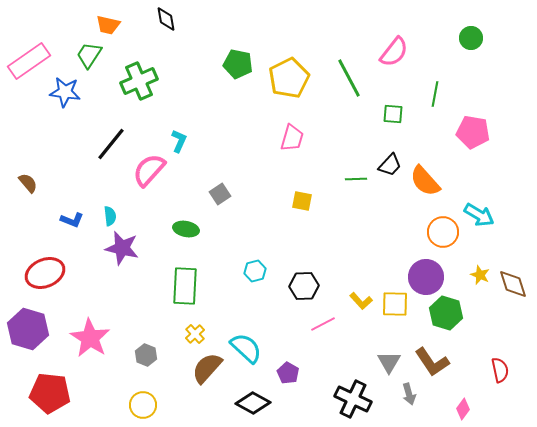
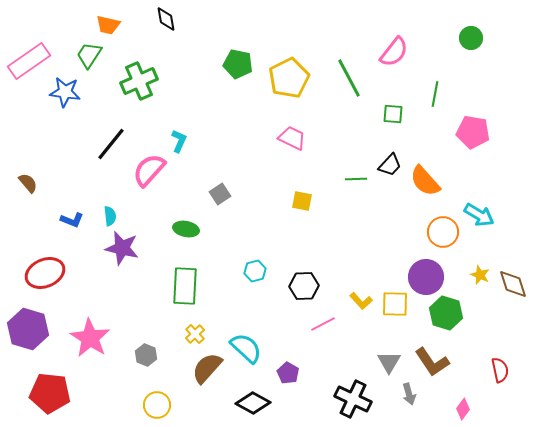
pink trapezoid at (292, 138): rotated 80 degrees counterclockwise
yellow circle at (143, 405): moved 14 px right
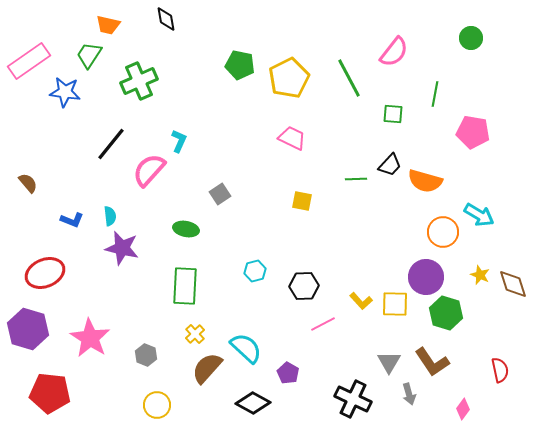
green pentagon at (238, 64): moved 2 px right, 1 px down
orange semicircle at (425, 181): rotated 32 degrees counterclockwise
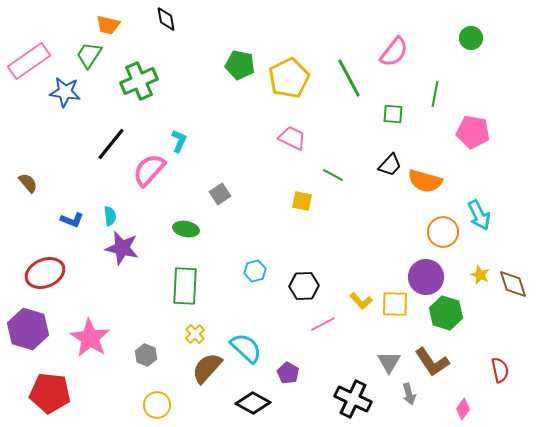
green line at (356, 179): moved 23 px left, 4 px up; rotated 30 degrees clockwise
cyan arrow at (479, 215): rotated 32 degrees clockwise
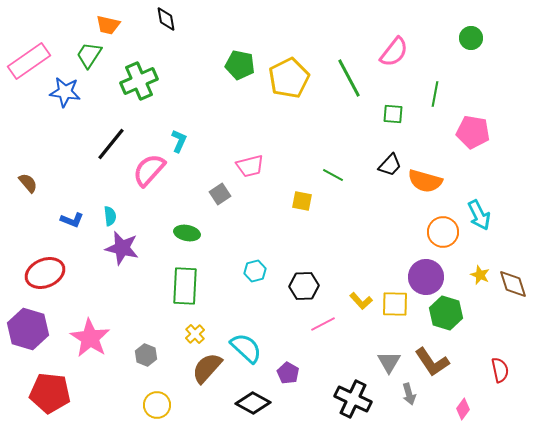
pink trapezoid at (292, 138): moved 42 px left, 28 px down; rotated 140 degrees clockwise
green ellipse at (186, 229): moved 1 px right, 4 px down
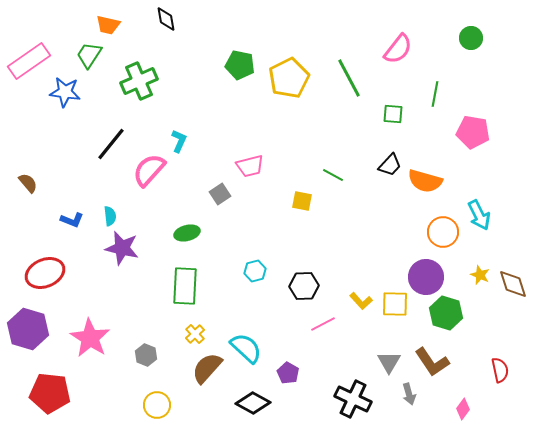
pink semicircle at (394, 52): moved 4 px right, 3 px up
green ellipse at (187, 233): rotated 25 degrees counterclockwise
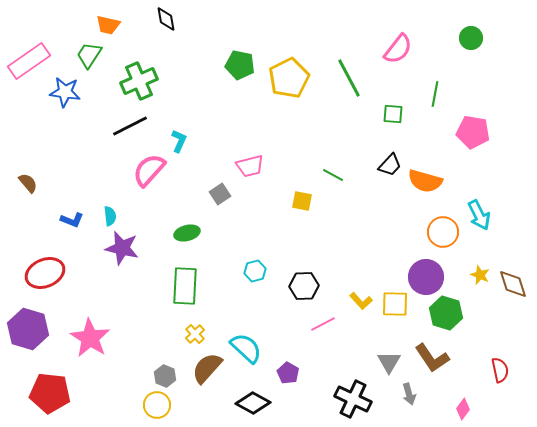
black line at (111, 144): moved 19 px right, 18 px up; rotated 24 degrees clockwise
gray hexagon at (146, 355): moved 19 px right, 21 px down
brown L-shape at (432, 362): moved 4 px up
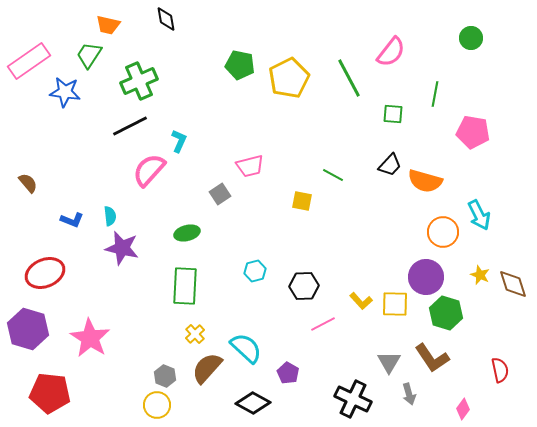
pink semicircle at (398, 49): moved 7 px left, 3 px down
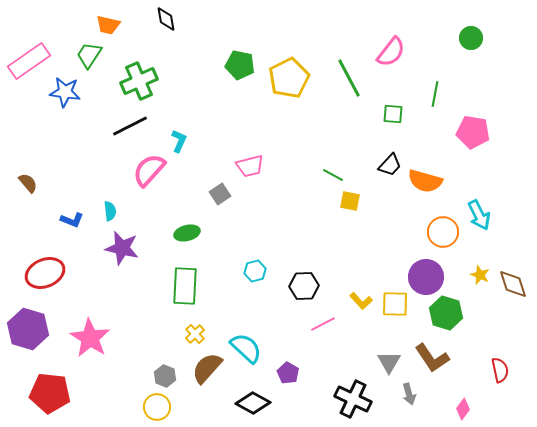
yellow square at (302, 201): moved 48 px right
cyan semicircle at (110, 216): moved 5 px up
yellow circle at (157, 405): moved 2 px down
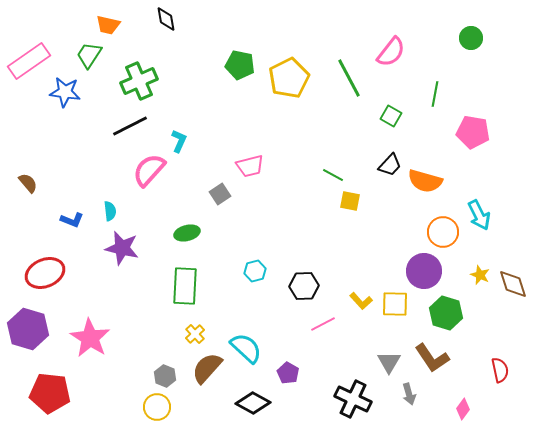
green square at (393, 114): moved 2 px left, 2 px down; rotated 25 degrees clockwise
purple circle at (426, 277): moved 2 px left, 6 px up
